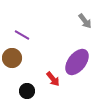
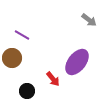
gray arrow: moved 4 px right, 1 px up; rotated 14 degrees counterclockwise
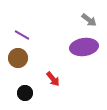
brown circle: moved 6 px right
purple ellipse: moved 7 px right, 15 px up; rotated 44 degrees clockwise
black circle: moved 2 px left, 2 px down
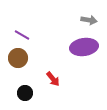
gray arrow: rotated 28 degrees counterclockwise
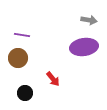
purple line: rotated 21 degrees counterclockwise
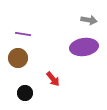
purple line: moved 1 px right, 1 px up
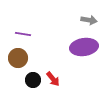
black circle: moved 8 px right, 13 px up
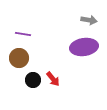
brown circle: moved 1 px right
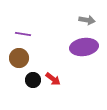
gray arrow: moved 2 px left
red arrow: rotated 14 degrees counterclockwise
